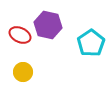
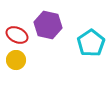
red ellipse: moved 3 px left
yellow circle: moved 7 px left, 12 px up
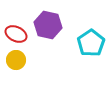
red ellipse: moved 1 px left, 1 px up
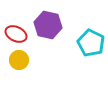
cyan pentagon: rotated 12 degrees counterclockwise
yellow circle: moved 3 px right
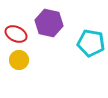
purple hexagon: moved 1 px right, 2 px up
cyan pentagon: rotated 16 degrees counterclockwise
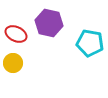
cyan pentagon: moved 1 px left
yellow circle: moved 6 px left, 3 px down
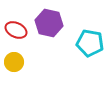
red ellipse: moved 4 px up
yellow circle: moved 1 px right, 1 px up
